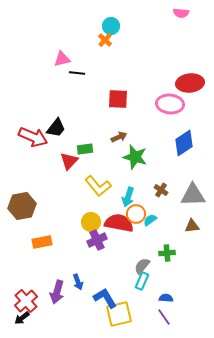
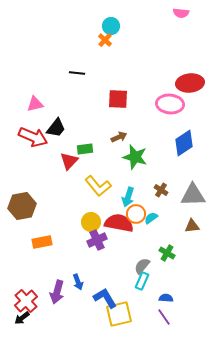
pink triangle: moved 27 px left, 45 px down
cyan semicircle: moved 1 px right, 2 px up
green cross: rotated 35 degrees clockwise
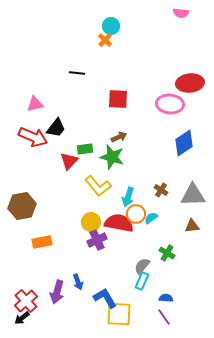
green star: moved 23 px left
yellow square: rotated 16 degrees clockwise
